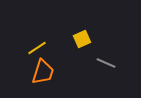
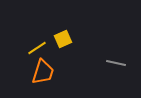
yellow square: moved 19 px left
gray line: moved 10 px right; rotated 12 degrees counterclockwise
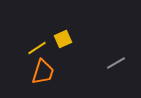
gray line: rotated 42 degrees counterclockwise
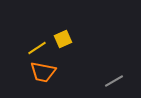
gray line: moved 2 px left, 18 px down
orange trapezoid: rotated 84 degrees clockwise
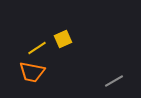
orange trapezoid: moved 11 px left
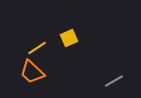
yellow square: moved 6 px right, 1 px up
orange trapezoid: rotated 32 degrees clockwise
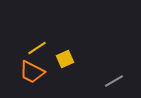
yellow square: moved 4 px left, 21 px down
orange trapezoid: rotated 16 degrees counterclockwise
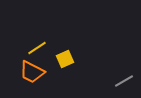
gray line: moved 10 px right
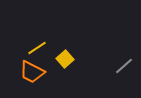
yellow square: rotated 18 degrees counterclockwise
gray line: moved 15 px up; rotated 12 degrees counterclockwise
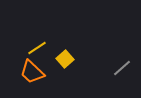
gray line: moved 2 px left, 2 px down
orange trapezoid: rotated 16 degrees clockwise
